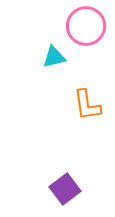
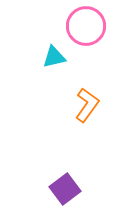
orange L-shape: rotated 136 degrees counterclockwise
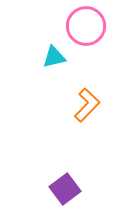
orange L-shape: rotated 8 degrees clockwise
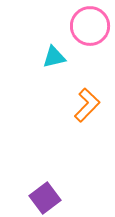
pink circle: moved 4 px right
purple square: moved 20 px left, 9 px down
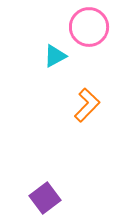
pink circle: moved 1 px left, 1 px down
cyan triangle: moved 1 px right, 1 px up; rotated 15 degrees counterclockwise
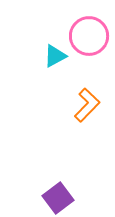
pink circle: moved 9 px down
purple square: moved 13 px right
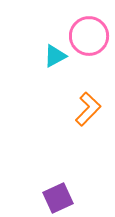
orange L-shape: moved 1 px right, 4 px down
purple square: rotated 12 degrees clockwise
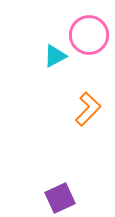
pink circle: moved 1 px up
purple square: moved 2 px right
